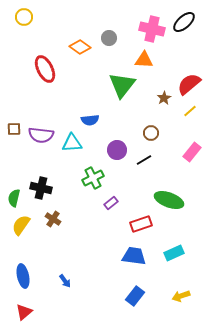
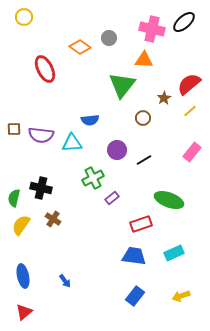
brown circle: moved 8 px left, 15 px up
purple rectangle: moved 1 px right, 5 px up
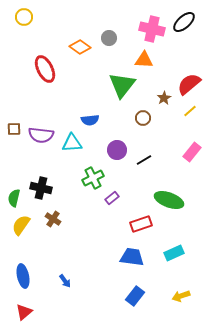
blue trapezoid: moved 2 px left, 1 px down
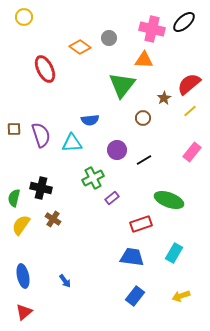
purple semicircle: rotated 115 degrees counterclockwise
cyan rectangle: rotated 36 degrees counterclockwise
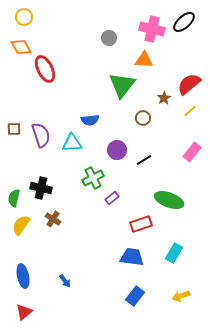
orange diamond: moved 59 px left; rotated 25 degrees clockwise
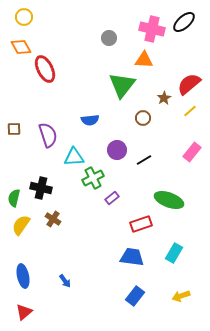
purple semicircle: moved 7 px right
cyan triangle: moved 2 px right, 14 px down
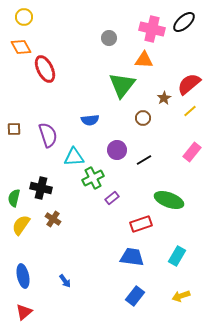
cyan rectangle: moved 3 px right, 3 px down
